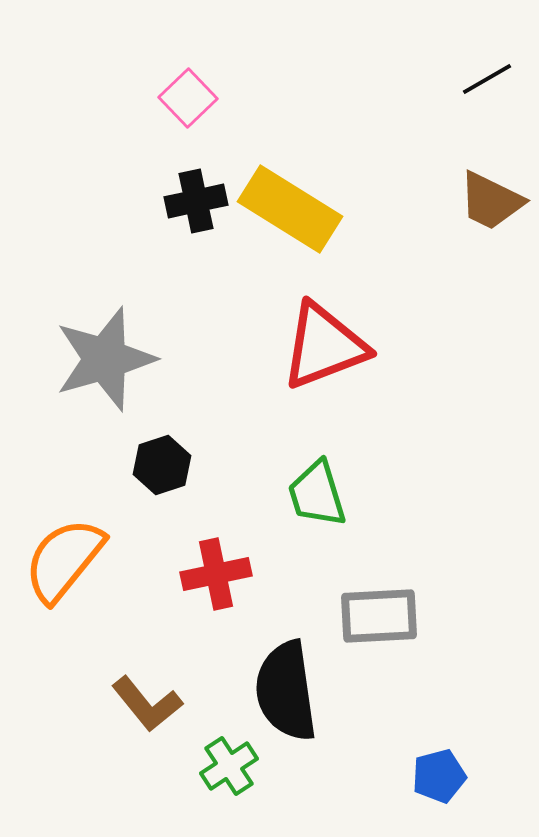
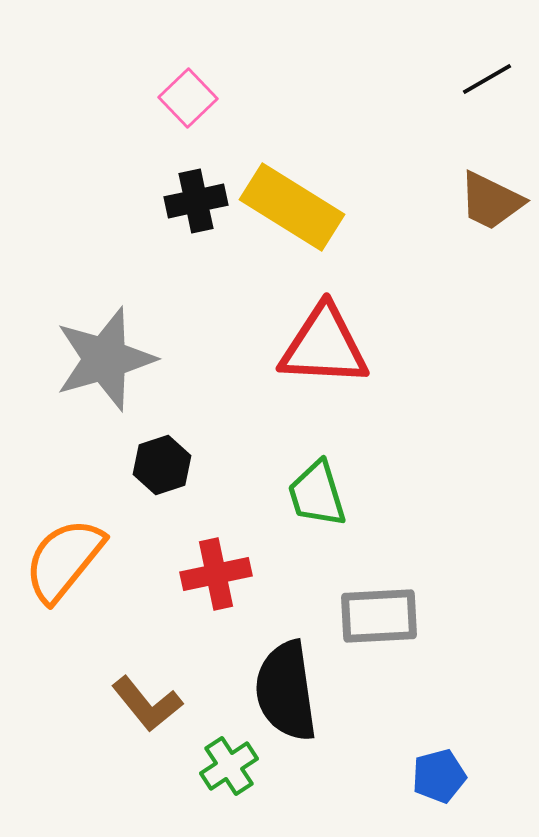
yellow rectangle: moved 2 px right, 2 px up
red triangle: rotated 24 degrees clockwise
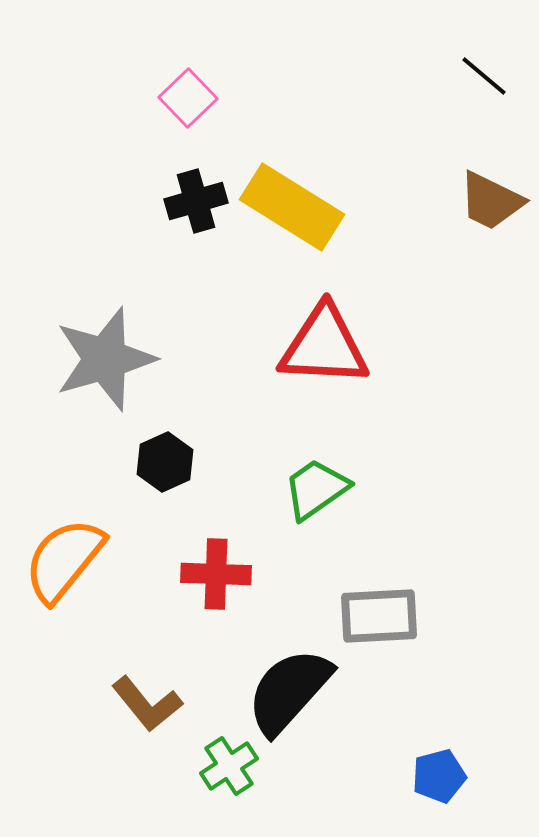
black line: moved 3 px left, 3 px up; rotated 70 degrees clockwise
black cross: rotated 4 degrees counterclockwise
black hexagon: moved 3 px right, 3 px up; rotated 6 degrees counterclockwise
green trapezoid: moved 1 px left, 5 px up; rotated 72 degrees clockwise
red cross: rotated 14 degrees clockwise
black semicircle: moved 3 px right; rotated 50 degrees clockwise
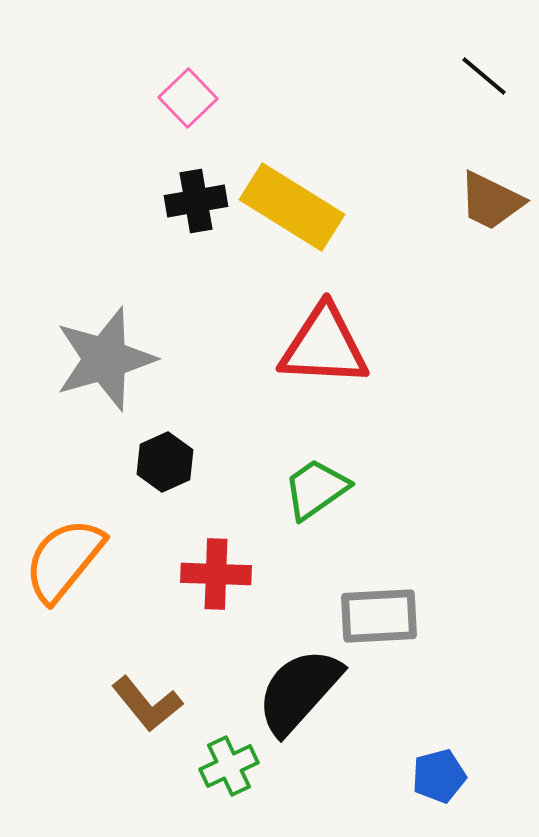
black cross: rotated 6 degrees clockwise
black semicircle: moved 10 px right
green cross: rotated 8 degrees clockwise
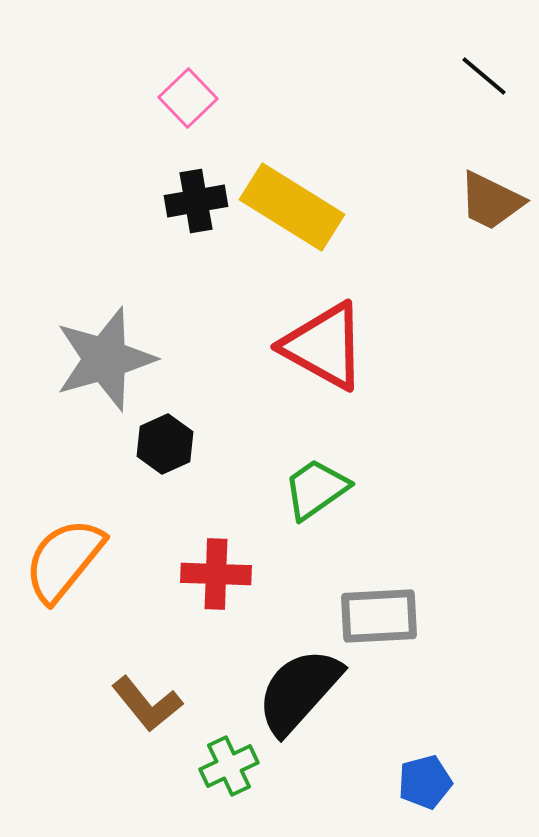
red triangle: rotated 26 degrees clockwise
black hexagon: moved 18 px up
blue pentagon: moved 14 px left, 6 px down
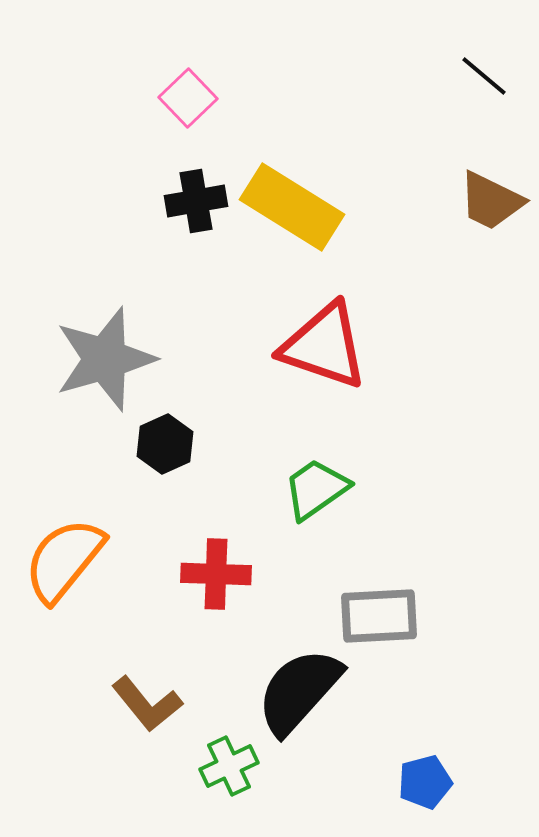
red triangle: rotated 10 degrees counterclockwise
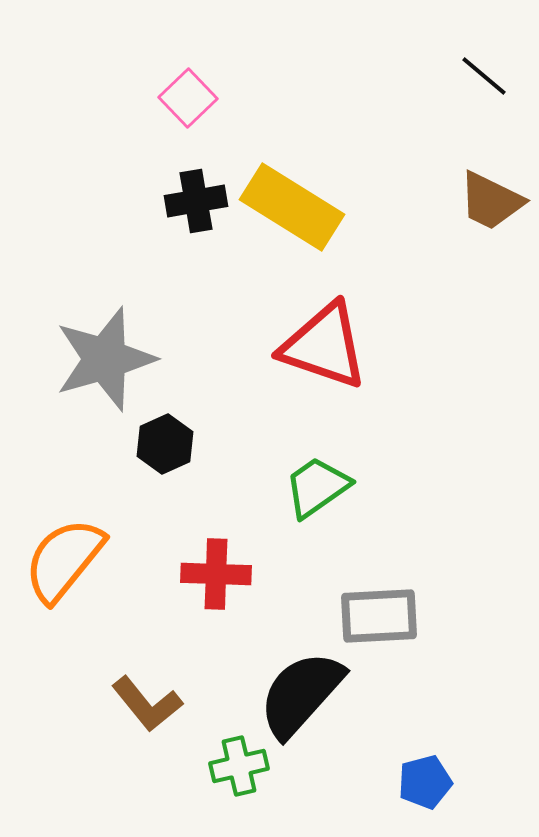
green trapezoid: moved 1 px right, 2 px up
black semicircle: moved 2 px right, 3 px down
green cross: moved 10 px right; rotated 12 degrees clockwise
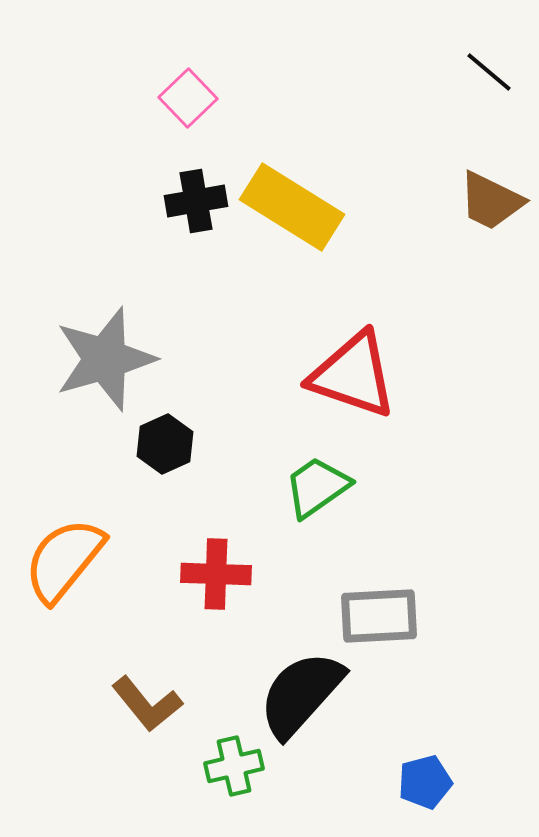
black line: moved 5 px right, 4 px up
red triangle: moved 29 px right, 29 px down
green cross: moved 5 px left
